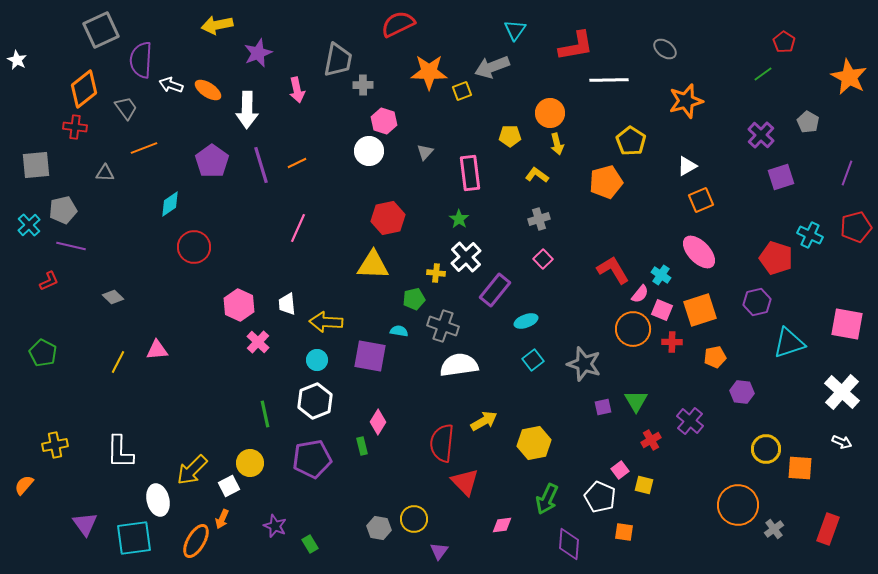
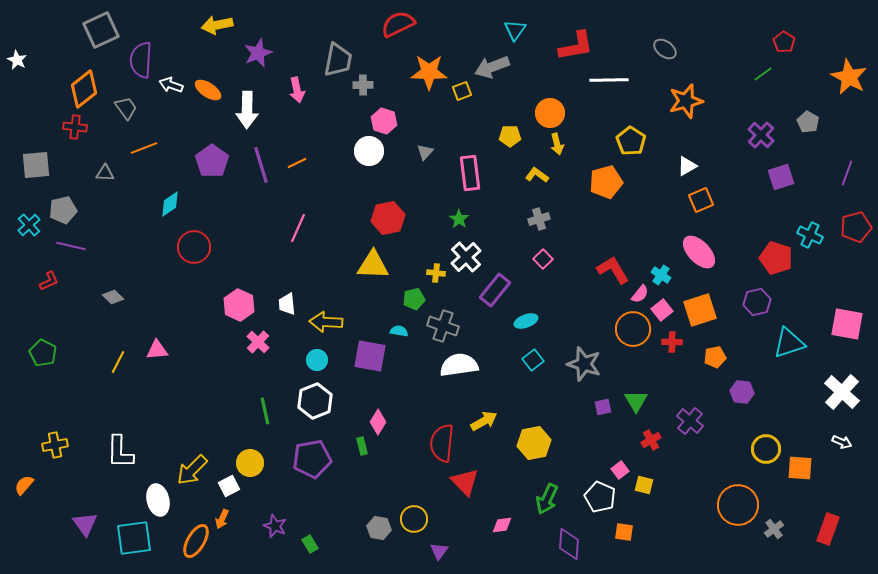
pink square at (662, 310): rotated 30 degrees clockwise
green line at (265, 414): moved 3 px up
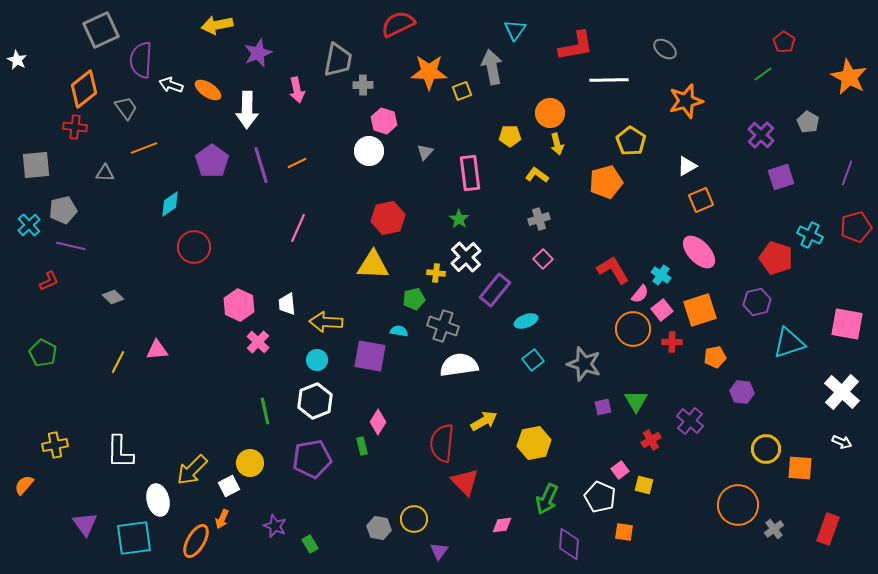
gray arrow at (492, 67): rotated 100 degrees clockwise
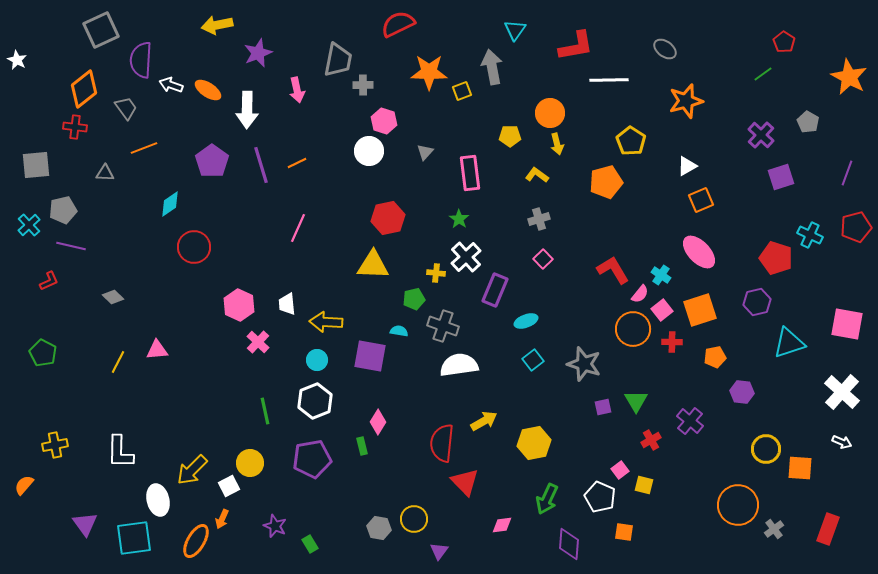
purple rectangle at (495, 290): rotated 16 degrees counterclockwise
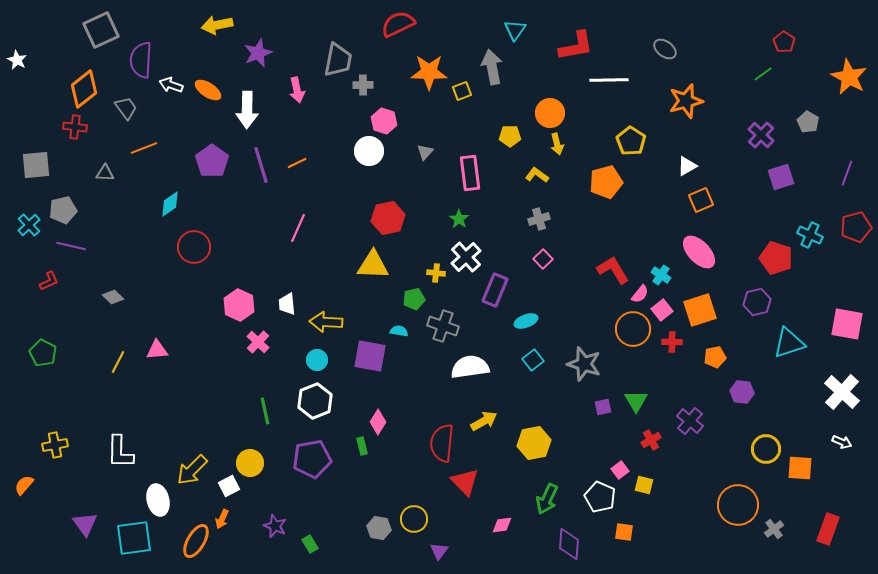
white semicircle at (459, 365): moved 11 px right, 2 px down
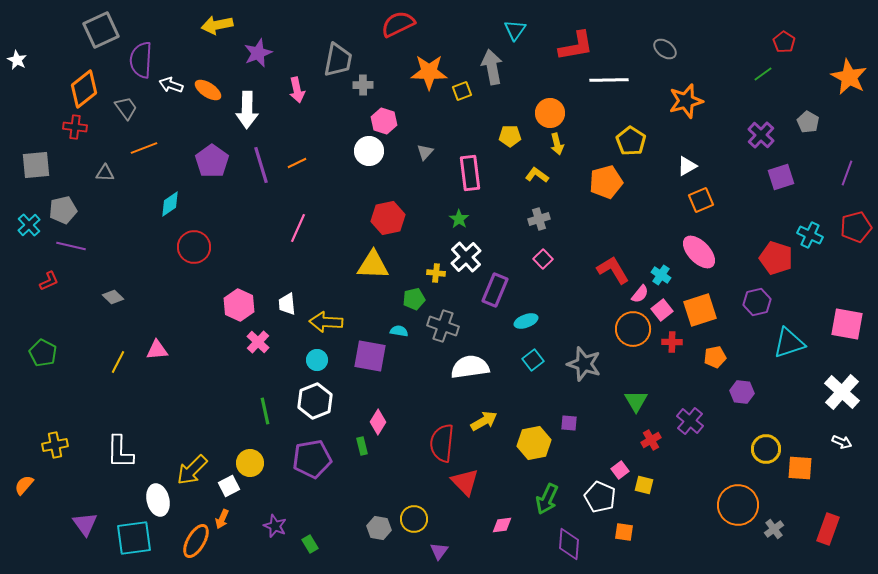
purple square at (603, 407): moved 34 px left, 16 px down; rotated 18 degrees clockwise
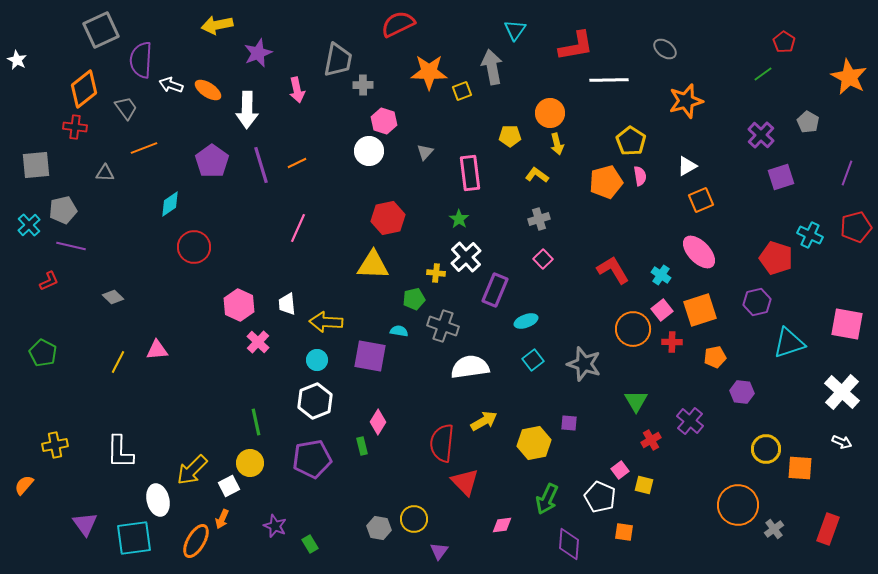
pink semicircle at (640, 294): moved 118 px up; rotated 48 degrees counterclockwise
green line at (265, 411): moved 9 px left, 11 px down
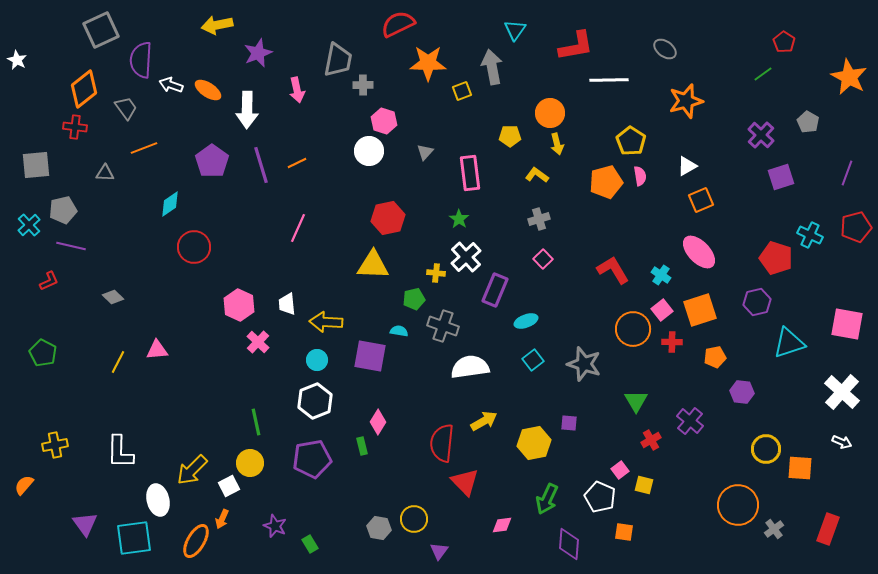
orange star at (429, 72): moved 1 px left, 9 px up
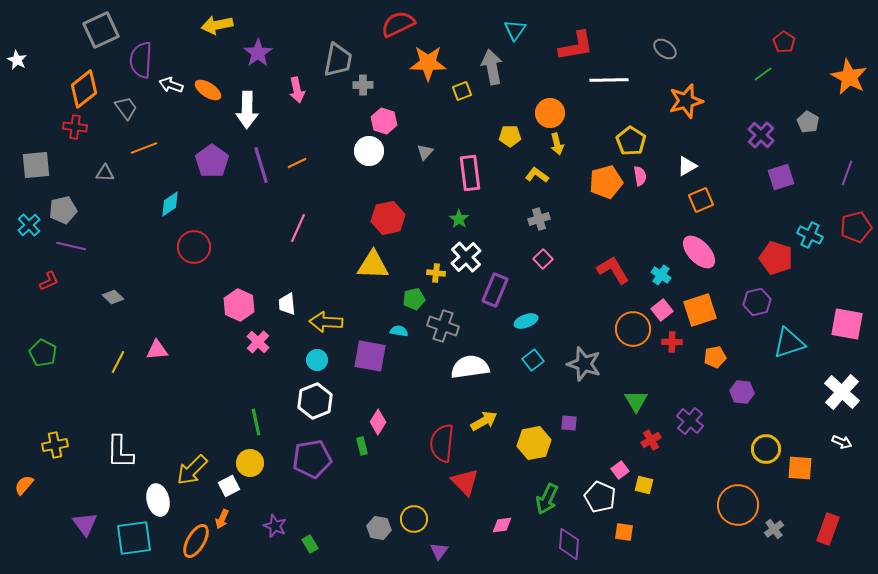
purple star at (258, 53): rotated 12 degrees counterclockwise
